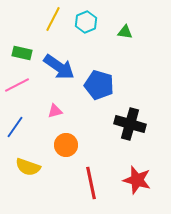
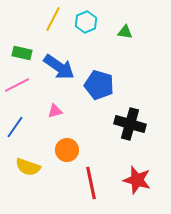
orange circle: moved 1 px right, 5 px down
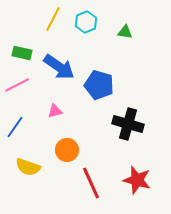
black cross: moved 2 px left
red line: rotated 12 degrees counterclockwise
